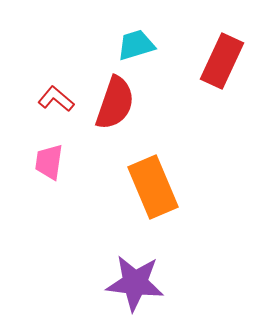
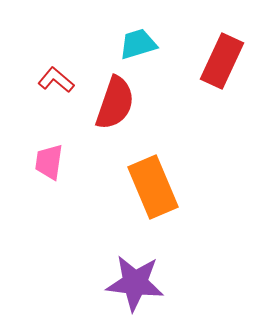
cyan trapezoid: moved 2 px right, 1 px up
red L-shape: moved 19 px up
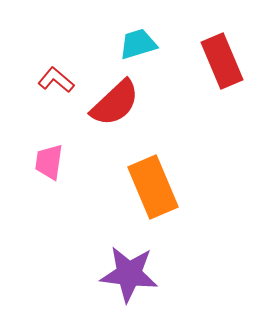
red rectangle: rotated 48 degrees counterclockwise
red semicircle: rotated 28 degrees clockwise
purple star: moved 6 px left, 9 px up
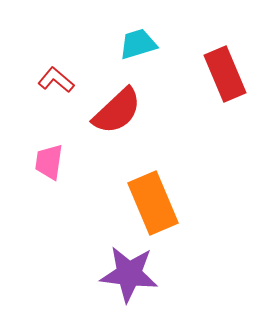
red rectangle: moved 3 px right, 13 px down
red semicircle: moved 2 px right, 8 px down
orange rectangle: moved 16 px down
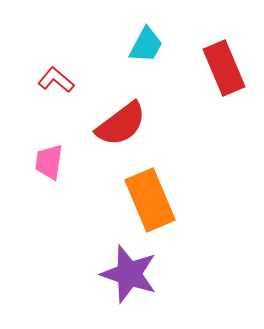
cyan trapezoid: moved 8 px right, 1 px down; rotated 135 degrees clockwise
red rectangle: moved 1 px left, 6 px up
red semicircle: moved 4 px right, 13 px down; rotated 6 degrees clockwise
orange rectangle: moved 3 px left, 3 px up
purple star: rotated 12 degrees clockwise
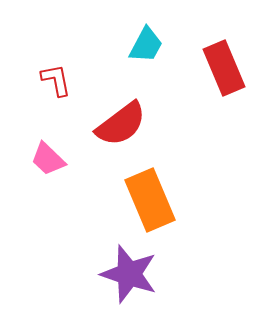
red L-shape: rotated 39 degrees clockwise
pink trapezoid: moved 1 px left, 3 px up; rotated 54 degrees counterclockwise
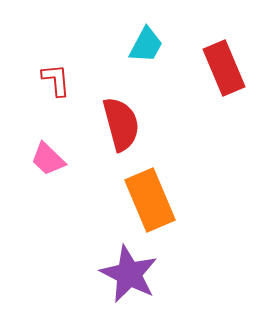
red L-shape: rotated 6 degrees clockwise
red semicircle: rotated 68 degrees counterclockwise
purple star: rotated 8 degrees clockwise
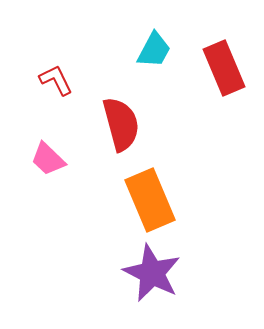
cyan trapezoid: moved 8 px right, 5 px down
red L-shape: rotated 21 degrees counterclockwise
purple star: moved 23 px right, 1 px up
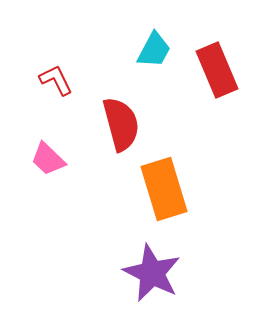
red rectangle: moved 7 px left, 2 px down
orange rectangle: moved 14 px right, 11 px up; rotated 6 degrees clockwise
